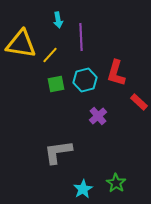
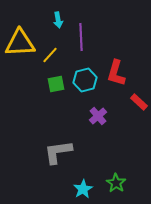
yellow triangle: moved 1 px left, 1 px up; rotated 12 degrees counterclockwise
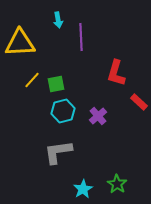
yellow line: moved 18 px left, 25 px down
cyan hexagon: moved 22 px left, 31 px down
green star: moved 1 px right, 1 px down
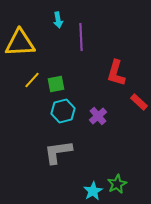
green star: rotated 12 degrees clockwise
cyan star: moved 10 px right, 2 px down
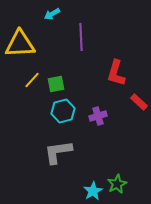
cyan arrow: moved 6 px left, 6 px up; rotated 70 degrees clockwise
yellow triangle: moved 1 px down
purple cross: rotated 24 degrees clockwise
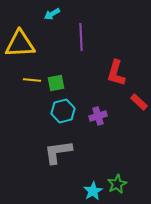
yellow line: rotated 54 degrees clockwise
green square: moved 1 px up
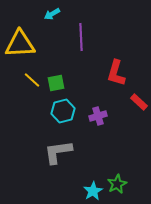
yellow line: rotated 36 degrees clockwise
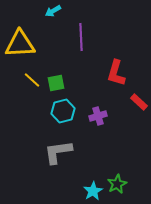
cyan arrow: moved 1 px right, 3 px up
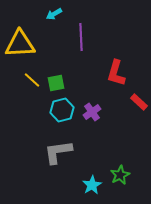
cyan arrow: moved 1 px right, 3 px down
cyan hexagon: moved 1 px left, 1 px up
purple cross: moved 6 px left, 4 px up; rotated 18 degrees counterclockwise
green star: moved 3 px right, 9 px up
cyan star: moved 1 px left, 6 px up
